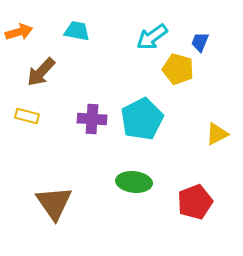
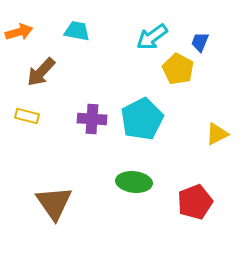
yellow pentagon: rotated 12 degrees clockwise
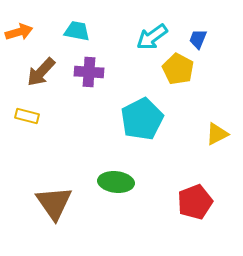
blue trapezoid: moved 2 px left, 3 px up
purple cross: moved 3 px left, 47 px up
green ellipse: moved 18 px left
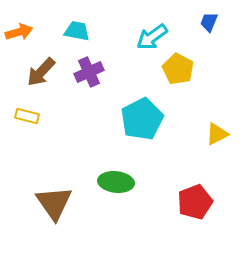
blue trapezoid: moved 11 px right, 17 px up
purple cross: rotated 28 degrees counterclockwise
